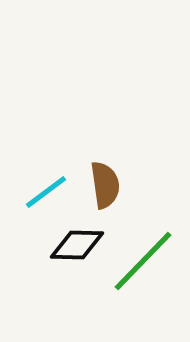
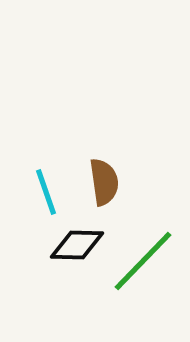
brown semicircle: moved 1 px left, 3 px up
cyan line: rotated 72 degrees counterclockwise
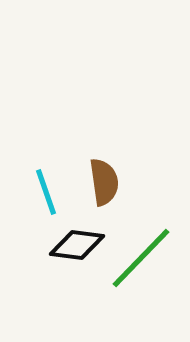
black diamond: rotated 6 degrees clockwise
green line: moved 2 px left, 3 px up
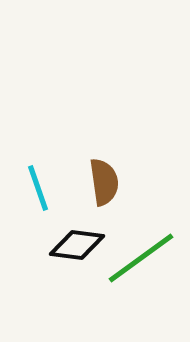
cyan line: moved 8 px left, 4 px up
green line: rotated 10 degrees clockwise
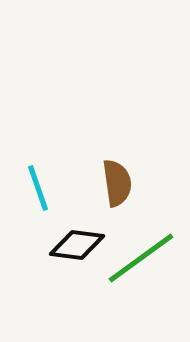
brown semicircle: moved 13 px right, 1 px down
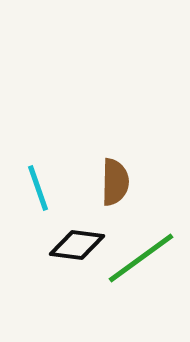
brown semicircle: moved 2 px left, 1 px up; rotated 9 degrees clockwise
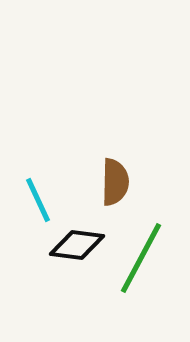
cyan line: moved 12 px down; rotated 6 degrees counterclockwise
green line: rotated 26 degrees counterclockwise
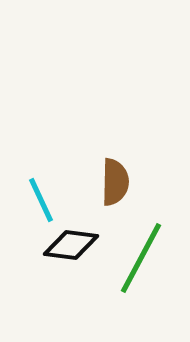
cyan line: moved 3 px right
black diamond: moved 6 px left
